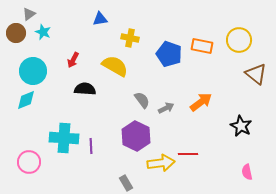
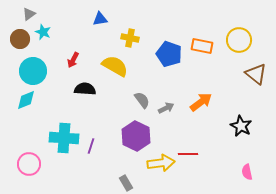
brown circle: moved 4 px right, 6 px down
purple line: rotated 21 degrees clockwise
pink circle: moved 2 px down
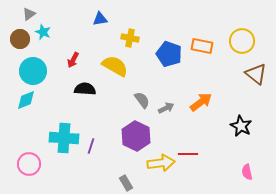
yellow circle: moved 3 px right, 1 px down
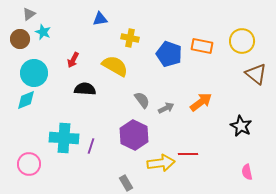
cyan circle: moved 1 px right, 2 px down
purple hexagon: moved 2 px left, 1 px up
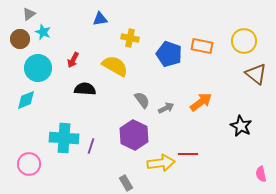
yellow circle: moved 2 px right
cyan circle: moved 4 px right, 5 px up
pink semicircle: moved 14 px right, 2 px down
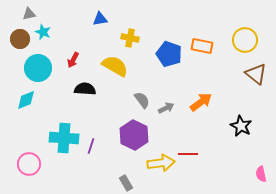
gray triangle: rotated 24 degrees clockwise
yellow circle: moved 1 px right, 1 px up
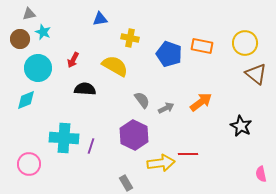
yellow circle: moved 3 px down
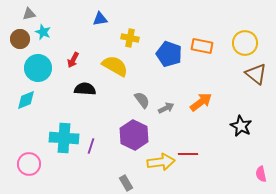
yellow arrow: moved 1 px up
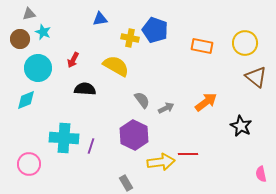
blue pentagon: moved 14 px left, 24 px up
yellow semicircle: moved 1 px right
brown triangle: moved 3 px down
orange arrow: moved 5 px right
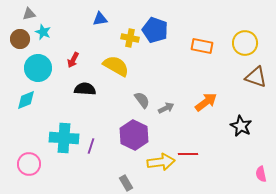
brown triangle: rotated 20 degrees counterclockwise
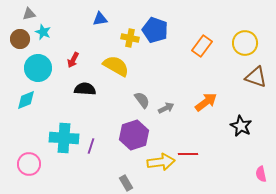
orange rectangle: rotated 65 degrees counterclockwise
purple hexagon: rotated 16 degrees clockwise
